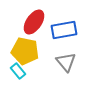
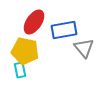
gray triangle: moved 18 px right, 14 px up
cyan rectangle: moved 2 px right, 1 px up; rotated 28 degrees clockwise
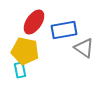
gray triangle: rotated 15 degrees counterclockwise
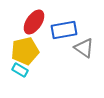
yellow pentagon: rotated 24 degrees counterclockwise
cyan rectangle: rotated 49 degrees counterclockwise
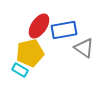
red ellipse: moved 5 px right, 4 px down
yellow pentagon: moved 5 px right, 2 px down
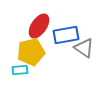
blue rectangle: moved 2 px right, 5 px down
yellow pentagon: moved 1 px right, 1 px up
cyan rectangle: rotated 35 degrees counterclockwise
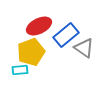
red ellipse: rotated 30 degrees clockwise
blue rectangle: rotated 30 degrees counterclockwise
yellow pentagon: rotated 8 degrees counterclockwise
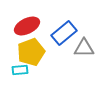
red ellipse: moved 12 px left
blue rectangle: moved 2 px left, 2 px up
gray triangle: rotated 35 degrees counterclockwise
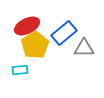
yellow pentagon: moved 4 px right, 7 px up; rotated 12 degrees counterclockwise
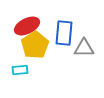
blue rectangle: rotated 45 degrees counterclockwise
